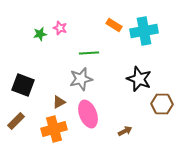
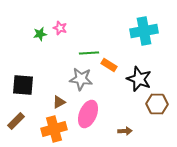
orange rectangle: moved 5 px left, 40 px down
gray star: rotated 20 degrees clockwise
black square: rotated 15 degrees counterclockwise
brown hexagon: moved 5 px left
pink ellipse: rotated 44 degrees clockwise
brown arrow: rotated 24 degrees clockwise
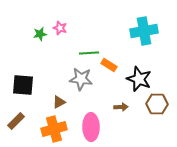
pink ellipse: moved 3 px right, 13 px down; rotated 24 degrees counterclockwise
brown arrow: moved 4 px left, 24 px up
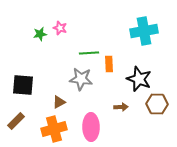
orange rectangle: moved 1 px up; rotated 56 degrees clockwise
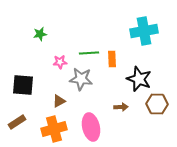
pink star: moved 34 px down; rotated 24 degrees counterclockwise
orange rectangle: moved 3 px right, 5 px up
brown triangle: moved 1 px up
brown rectangle: moved 1 px right, 1 px down; rotated 12 degrees clockwise
pink ellipse: rotated 12 degrees counterclockwise
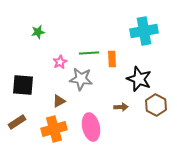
green star: moved 2 px left, 2 px up
pink star: rotated 24 degrees counterclockwise
brown hexagon: moved 1 px left, 1 px down; rotated 25 degrees clockwise
